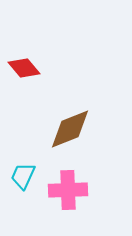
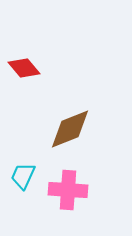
pink cross: rotated 6 degrees clockwise
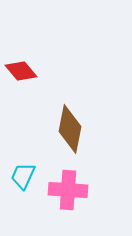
red diamond: moved 3 px left, 3 px down
brown diamond: rotated 57 degrees counterclockwise
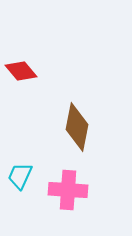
brown diamond: moved 7 px right, 2 px up
cyan trapezoid: moved 3 px left
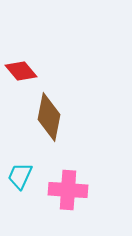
brown diamond: moved 28 px left, 10 px up
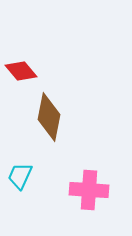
pink cross: moved 21 px right
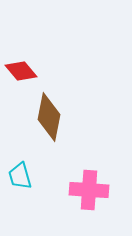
cyan trapezoid: rotated 40 degrees counterclockwise
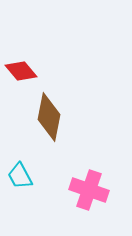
cyan trapezoid: rotated 12 degrees counterclockwise
pink cross: rotated 15 degrees clockwise
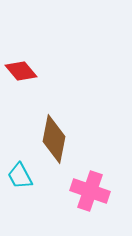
brown diamond: moved 5 px right, 22 px down
pink cross: moved 1 px right, 1 px down
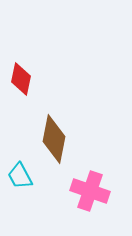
red diamond: moved 8 px down; rotated 52 degrees clockwise
